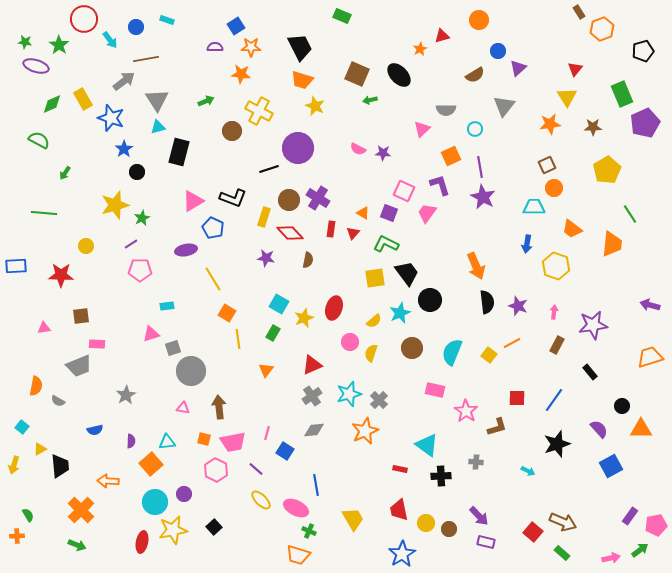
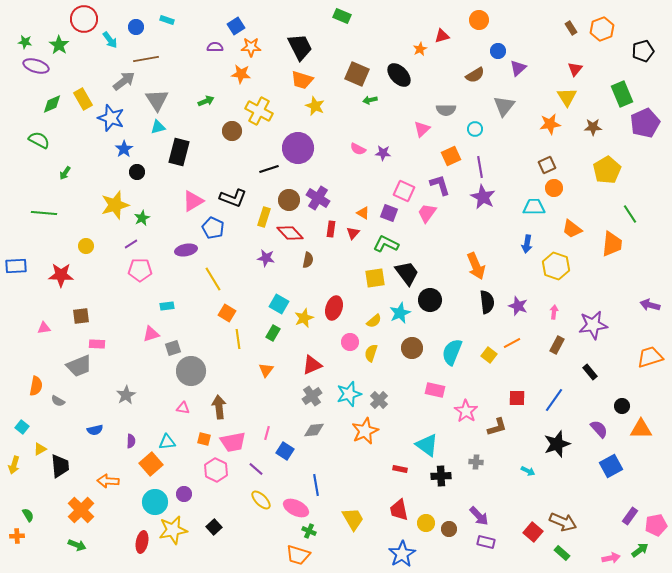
brown rectangle at (579, 12): moved 8 px left, 16 px down
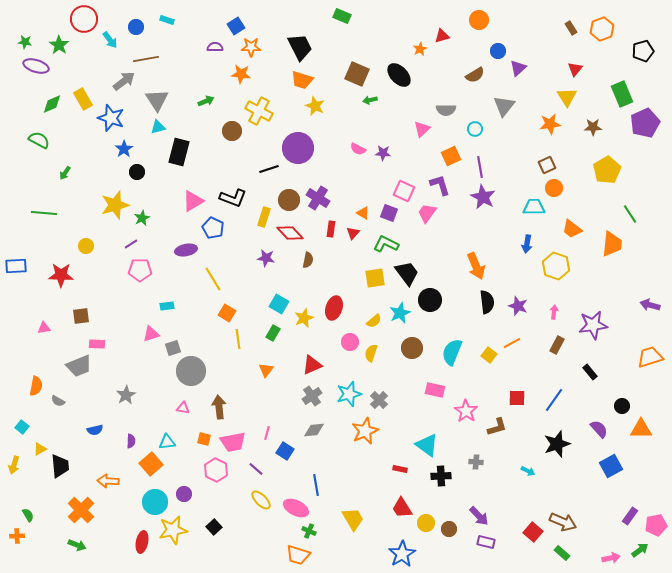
red trapezoid at (399, 510): moved 3 px right, 2 px up; rotated 20 degrees counterclockwise
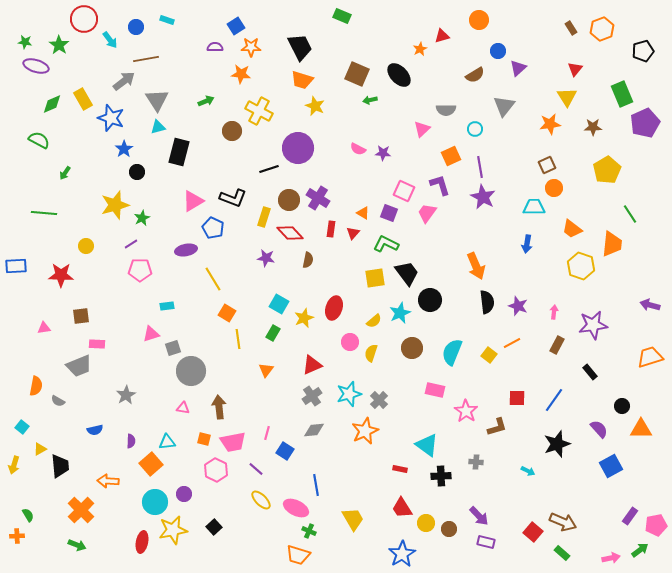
yellow hexagon at (556, 266): moved 25 px right
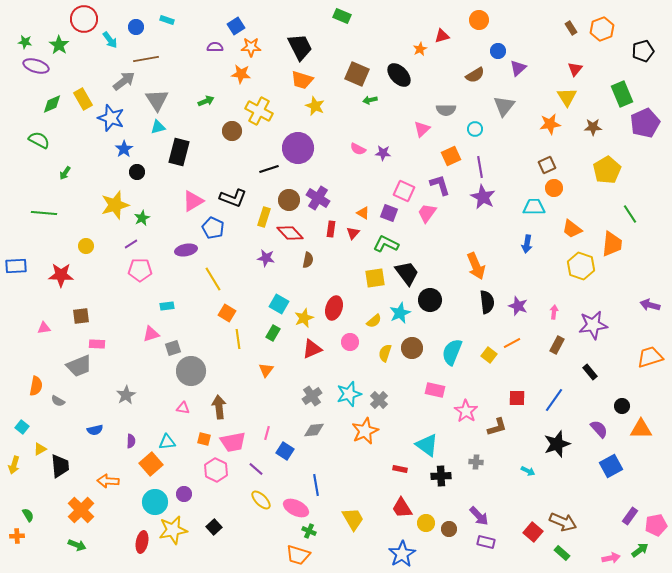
yellow semicircle at (371, 353): moved 14 px right
red triangle at (312, 365): moved 16 px up
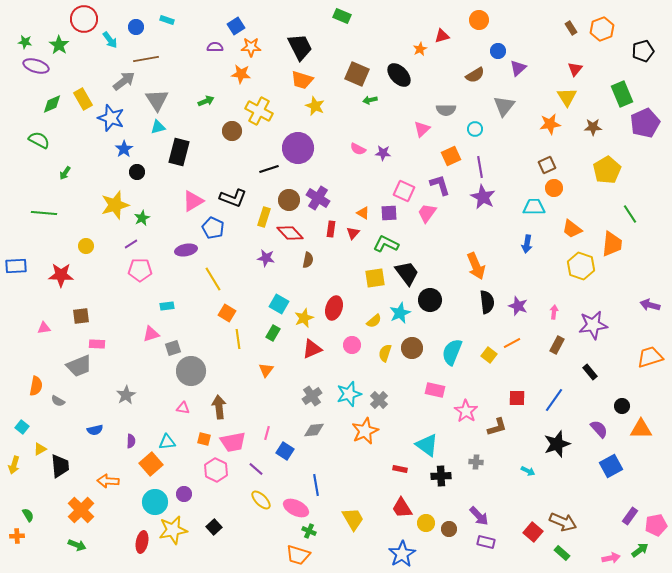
purple square at (389, 213): rotated 24 degrees counterclockwise
pink circle at (350, 342): moved 2 px right, 3 px down
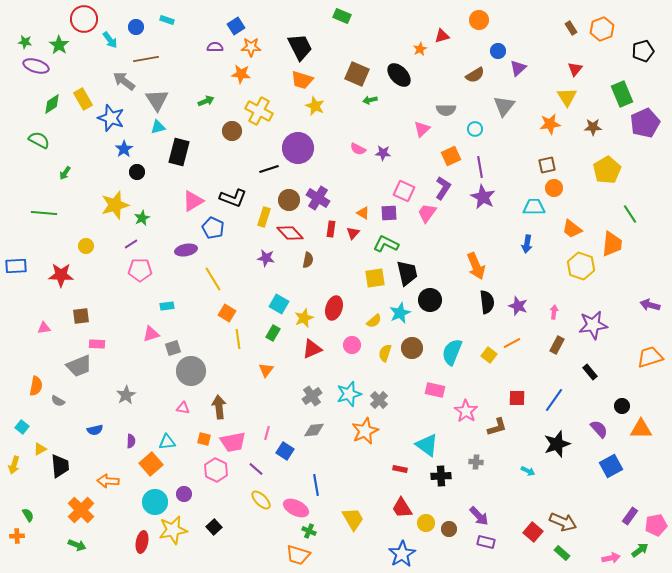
gray arrow at (124, 81): rotated 105 degrees counterclockwise
green diamond at (52, 104): rotated 10 degrees counterclockwise
brown square at (547, 165): rotated 12 degrees clockwise
purple L-shape at (440, 185): moved 3 px right, 3 px down; rotated 50 degrees clockwise
black trapezoid at (407, 273): rotated 24 degrees clockwise
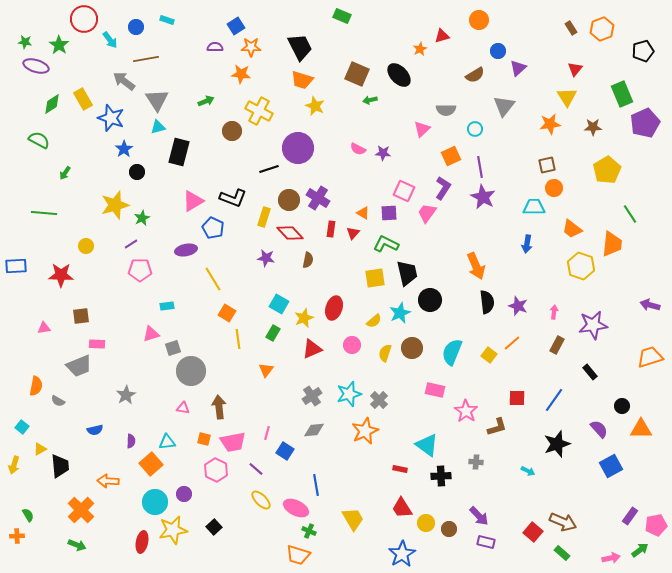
orange line at (512, 343): rotated 12 degrees counterclockwise
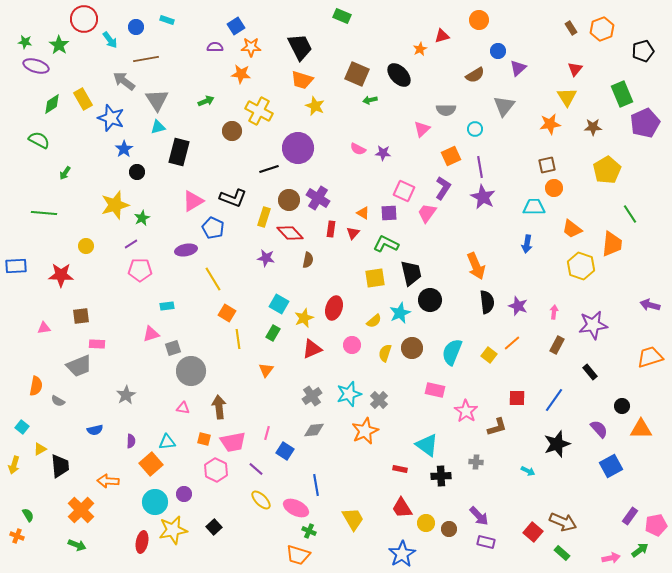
black trapezoid at (407, 273): moved 4 px right
orange cross at (17, 536): rotated 24 degrees clockwise
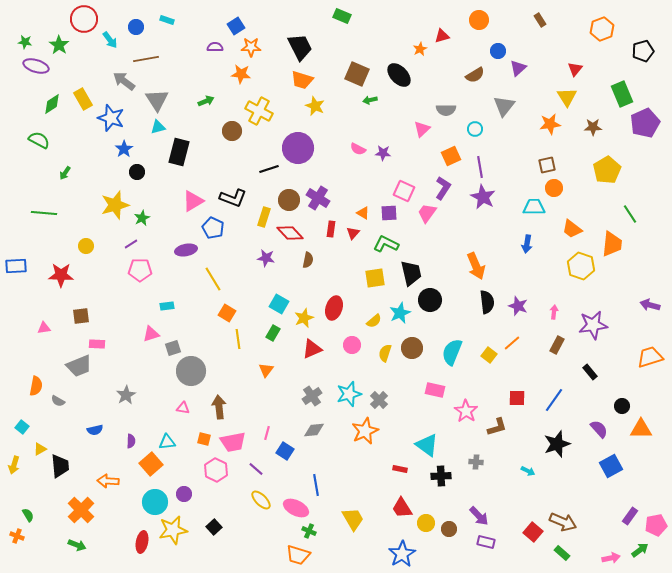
brown rectangle at (571, 28): moved 31 px left, 8 px up
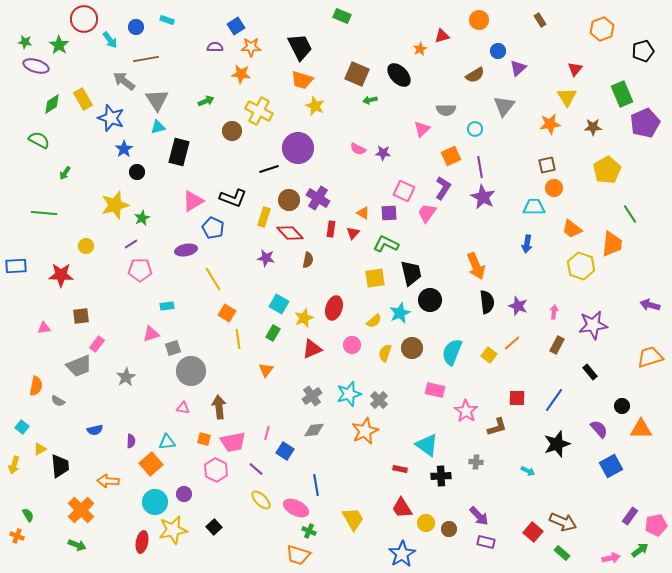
pink rectangle at (97, 344): rotated 56 degrees counterclockwise
gray star at (126, 395): moved 18 px up
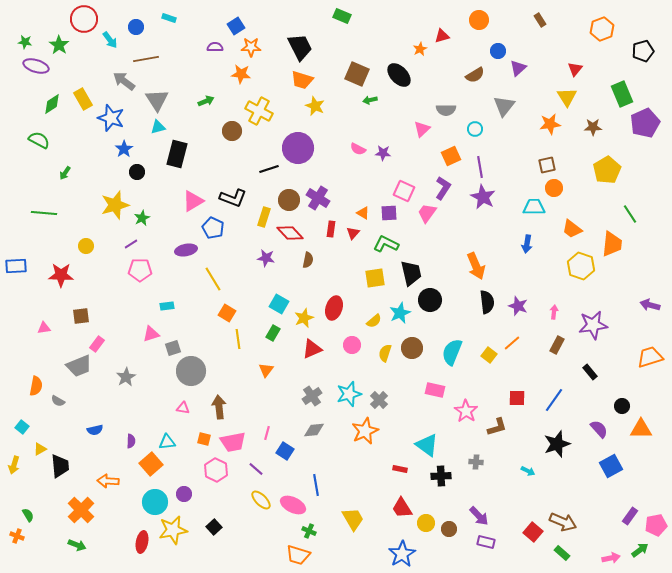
cyan rectangle at (167, 20): moved 2 px right, 2 px up
black rectangle at (179, 152): moved 2 px left, 2 px down
pink ellipse at (296, 508): moved 3 px left, 3 px up
